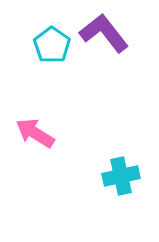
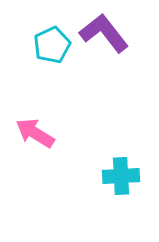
cyan pentagon: rotated 12 degrees clockwise
cyan cross: rotated 9 degrees clockwise
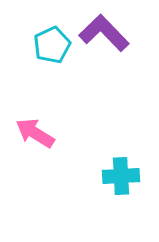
purple L-shape: rotated 6 degrees counterclockwise
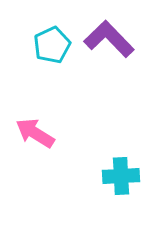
purple L-shape: moved 5 px right, 6 px down
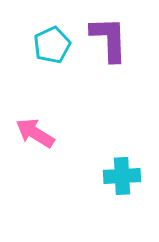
purple L-shape: rotated 42 degrees clockwise
cyan cross: moved 1 px right
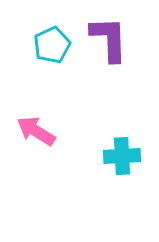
pink arrow: moved 1 px right, 2 px up
cyan cross: moved 20 px up
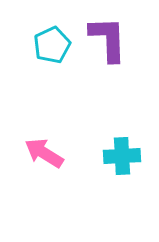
purple L-shape: moved 1 px left
pink arrow: moved 8 px right, 22 px down
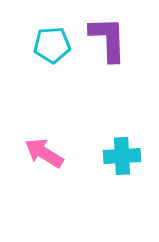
cyan pentagon: rotated 21 degrees clockwise
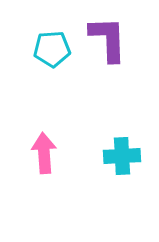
cyan pentagon: moved 4 px down
pink arrow: rotated 54 degrees clockwise
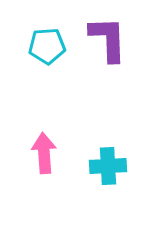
cyan pentagon: moved 5 px left, 3 px up
cyan cross: moved 14 px left, 10 px down
